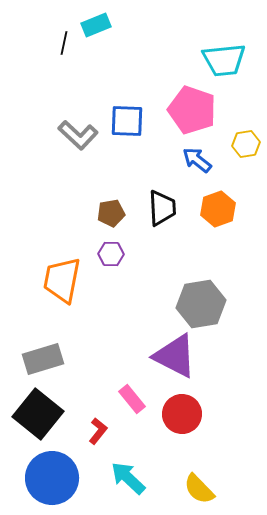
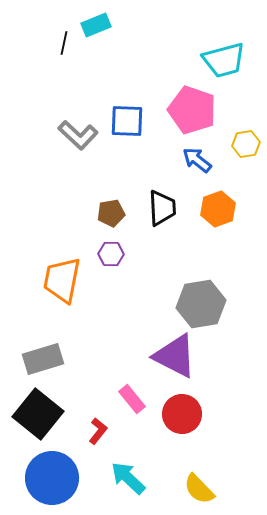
cyan trapezoid: rotated 9 degrees counterclockwise
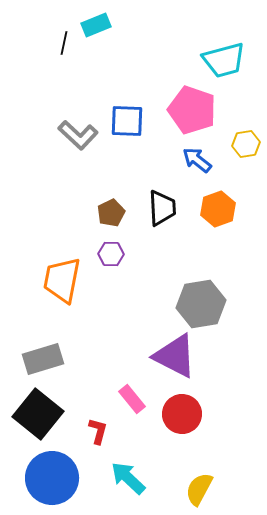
brown pentagon: rotated 16 degrees counterclockwise
red L-shape: rotated 24 degrees counterclockwise
yellow semicircle: rotated 72 degrees clockwise
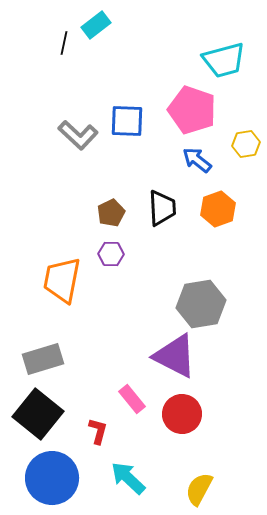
cyan rectangle: rotated 16 degrees counterclockwise
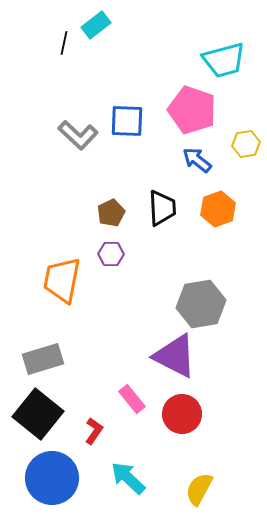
red L-shape: moved 4 px left; rotated 20 degrees clockwise
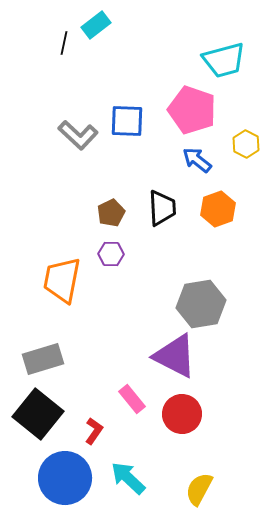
yellow hexagon: rotated 24 degrees counterclockwise
blue circle: moved 13 px right
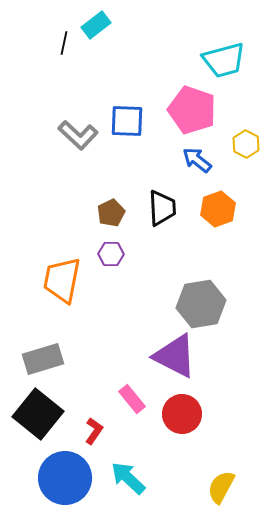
yellow semicircle: moved 22 px right, 2 px up
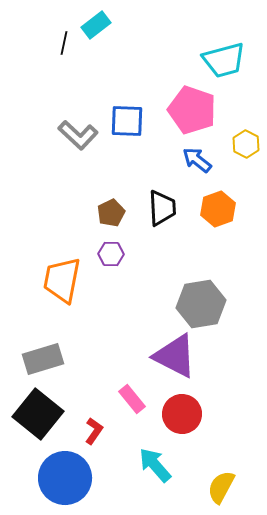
cyan arrow: moved 27 px right, 13 px up; rotated 6 degrees clockwise
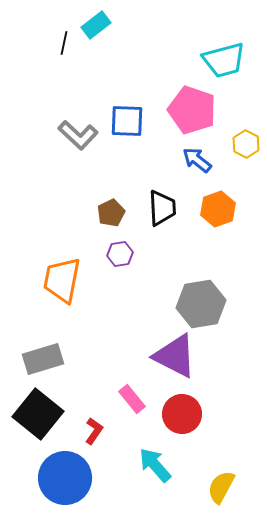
purple hexagon: moved 9 px right; rotated 10 degrees counterclockwise
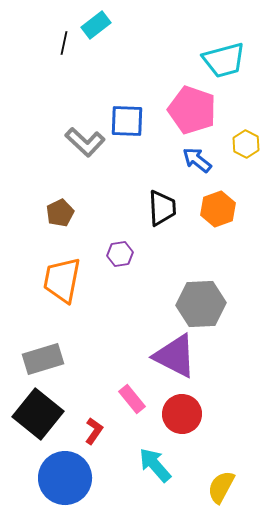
gray L-shape: moved 7 px right, 7 px down
brown pentagon: moved 51 px left
gray hexagon: rotated 6 degrees clockwise
